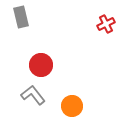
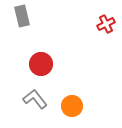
gray rectangle: moved 1 px right, 1 px up
red circle: moved 1 px up
gray L-shape: moved 2 px right, 4 px down
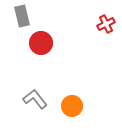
red circle: moved 21 px up
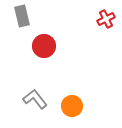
red cross: moved 5 px up
red circle: moved 3 px right, 3 px down
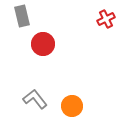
red circle: moved 1 px left, 2 px up
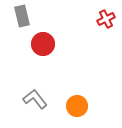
orange circle: moved 5 px right
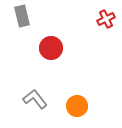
red circle: moved 8 px right, 4 px down
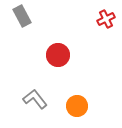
gray rectangle: rotated 15 degrees counterclockwise
red circle: moved 7 px right, 7 px down
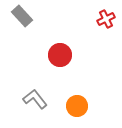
gray rectangle: rotated 15 degrees counterclockwise
red circle: moved 2 px right
